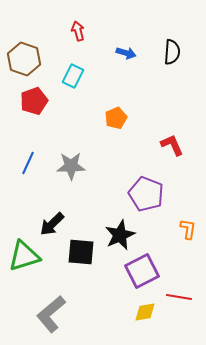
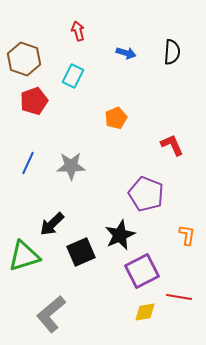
orange L-shape: moved 1 px left, 6 px down
black square: rotated 28 degrees counterclockwise
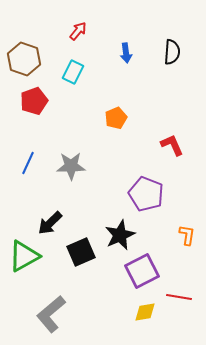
red arrow: rotated 54 degrees clockwise
blue arrow: rotated 66 degrees clockwise
cyan rectangle: moved 4 px up
black arrow: moved 2 px left, 1 px up
green triangle: rotated 12 degrees counterclockwise
